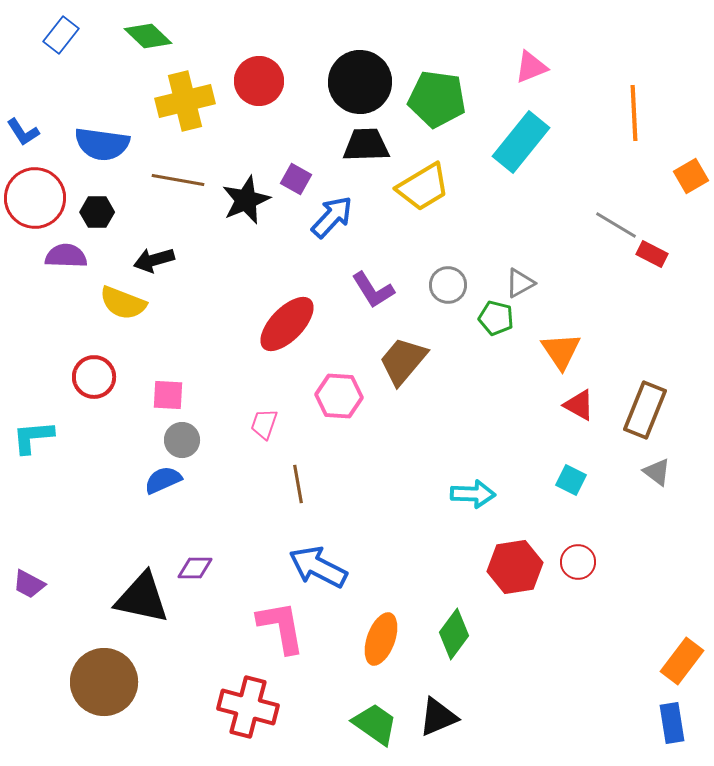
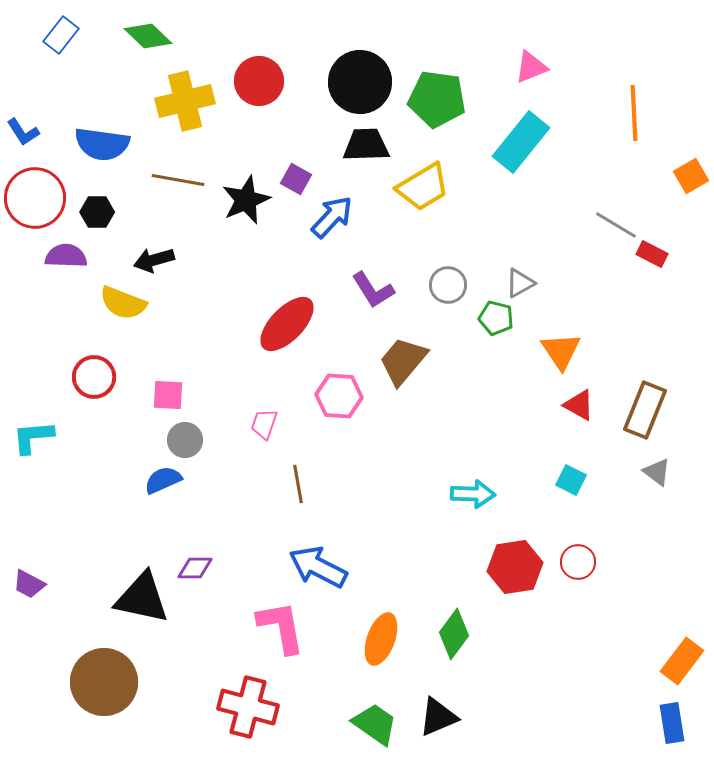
gray circle at (182, 440): moved 3 px right
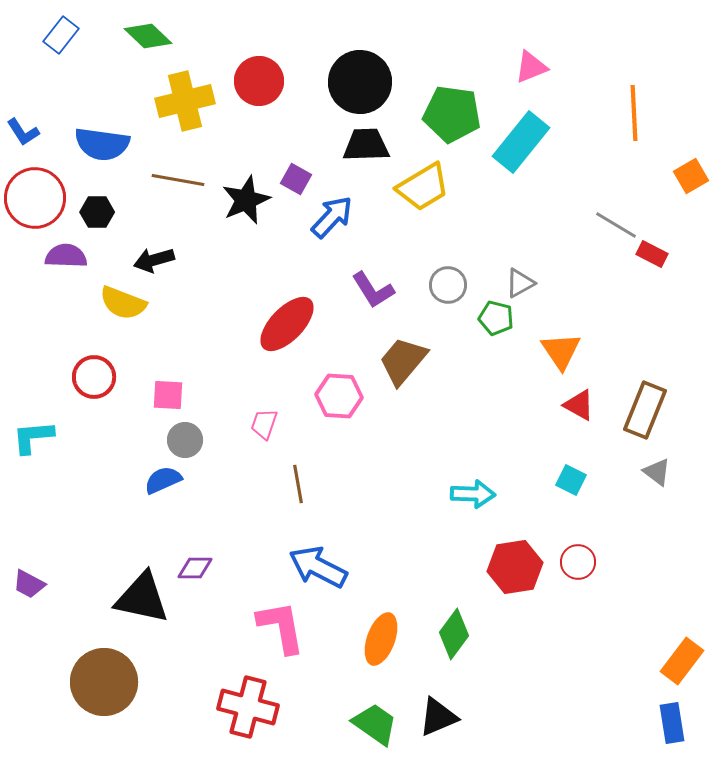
green pentagon at (437, 99): moved 15 px right, 15 px down
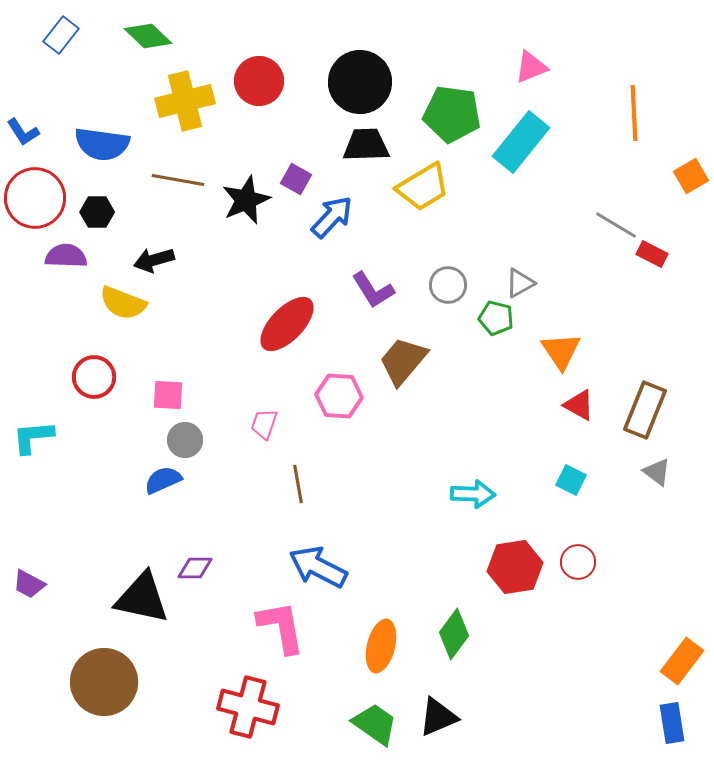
orange ellipse at (381, 639): moved 7 px down; rotated 6 degrees counterclockwise
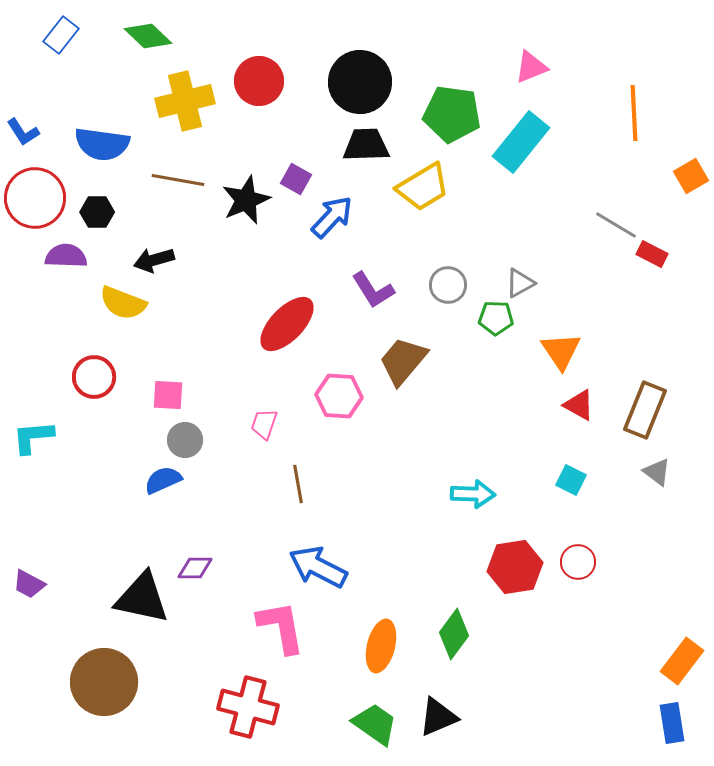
green pentagon at (496, 318): rotated 12 degrees counterclockwise
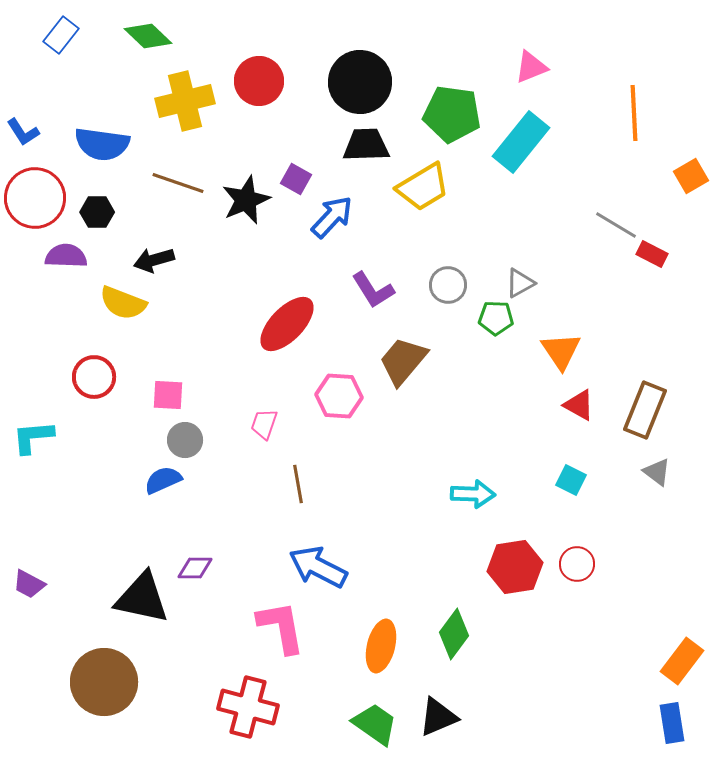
brown line at (178, 180): moved 3 px down; rotated 9 degrees clockwise
red circle at (578, 562): moved 1 px left, 2 px down
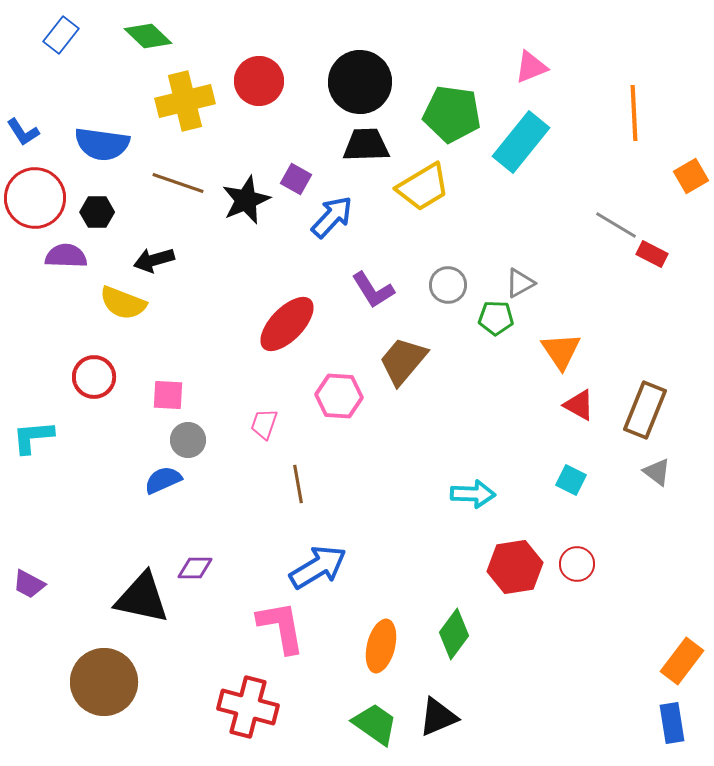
gray circle at (185, 440): moved 3 px right
blue arrow at (318, 567): rotated 122 degrees clockwise
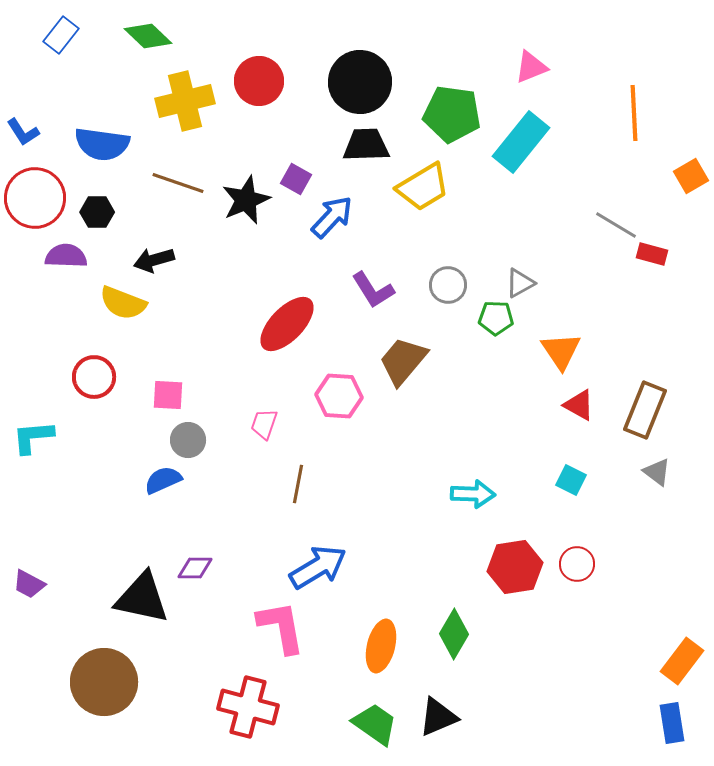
red rectangle at (652, 254): rotated 12 degrees counterclockwise
brown line at (298, 484): rotated 21 degrees clockwise
green diamond at (454, 634): rotated 6 degrees counterclockwise
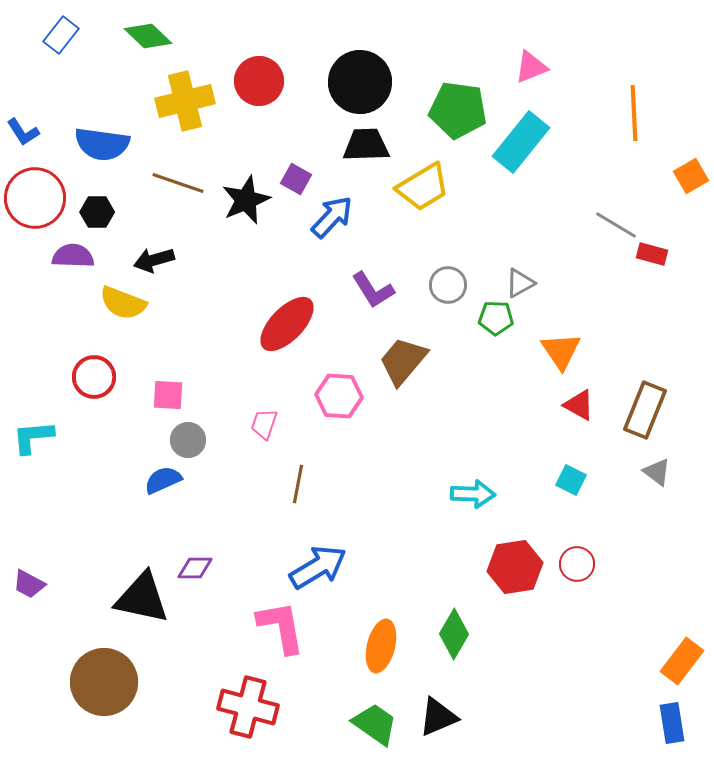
green pentagon at (452, 114): moved 6 px right, 4 px up
purple semicircle at (66, 256): moved 7 px right
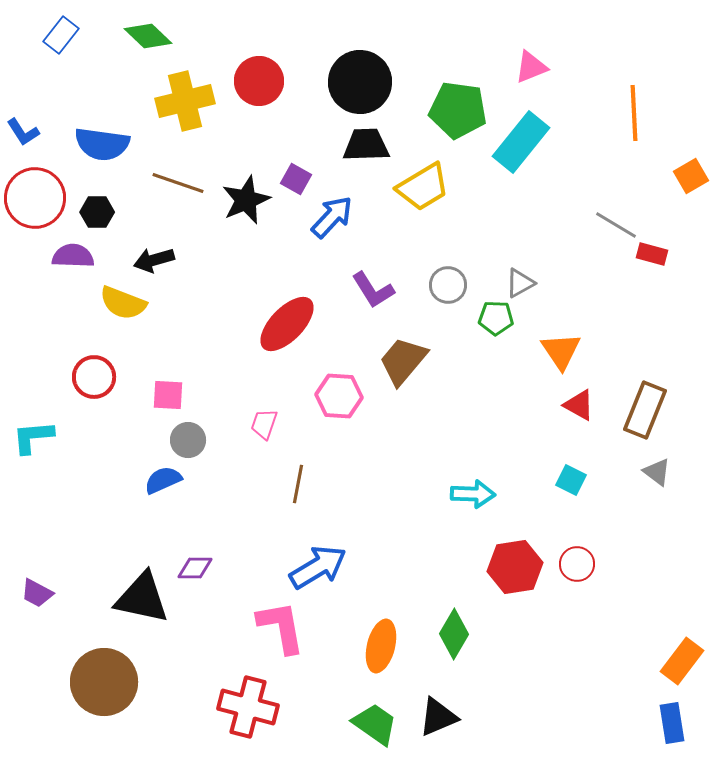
purple trapezoid at (29, 584): moved 8 px right, 9 px down
